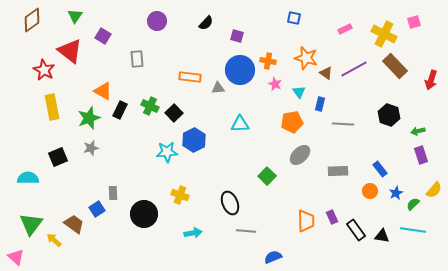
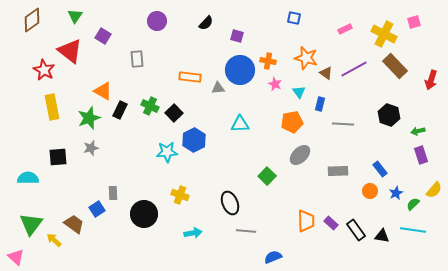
black square at (58, 157): rotated 18 degrees clockwise
purple rectangle at (332, 217): moved 1 px left, 6 px down; rotated 24 degrees counterclockwise
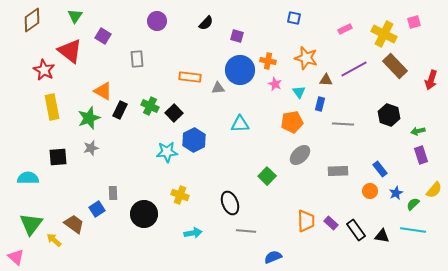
brown triangle at (326, 73): moved 7 px down; rotated 32 degrees counterclockwise
